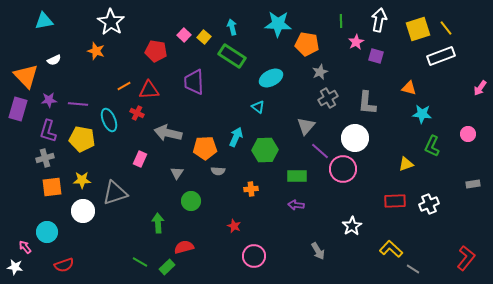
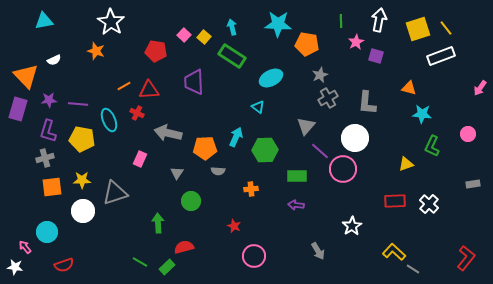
gray star at (320, 72): moved 3 px down
white cross at (429, 204): rotated 24 degrees counterclockwise
yellow L-shape at (391, 249): moved 3 px right, 3 px down
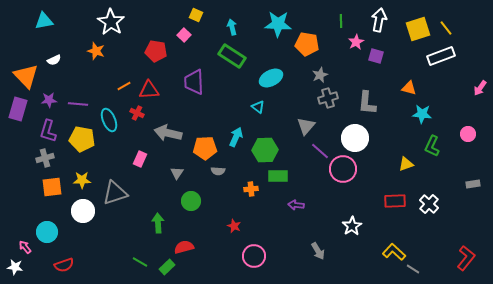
yellow square at (204, 37): moved 8 px left, 22 px up; rotated 16 degrees counterclockwise
gray cross at (328, 98): rotated 12 degrees clockwise
green rectangle at (297, 176): moved 19 px left
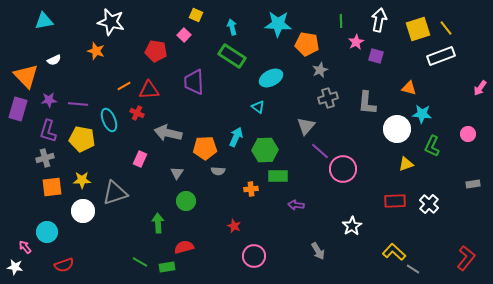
white star at (111, 22): rotated 20 degrees counterclockwise
gray star at (320, 75): moved 5 px up
white circle at (355, 138): moved 42 px right, 9 px up
green circle at (191, 201): moved 5 px left
green rectangle at (167, 267): rotated 35 degrees clockwise
